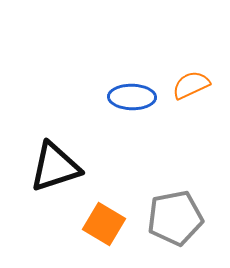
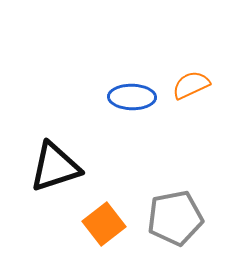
orange square: rotated 21 degrees clockwise
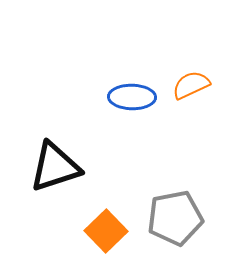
orange square: moved 2 px right, 7 px down; rotated 6 degrees counterclockwise
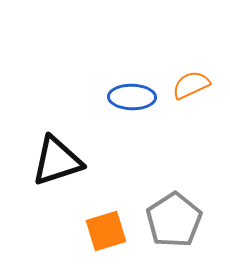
black triangle: moved 2 px right, 6 px up
gray pentagon: moved 1 px left, 2 px down; rotated 22 degrees counterclockwise
orange square: rotated 27 degrees clockwise
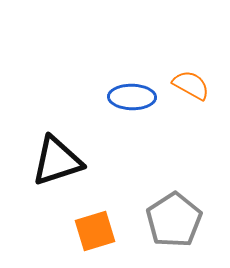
orange semicircle: rotated 54 degrees clockwise
orange square: moved 11 px left
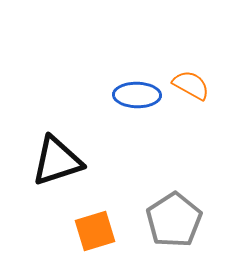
blue ellipse: moved 5 px right, 2 px up
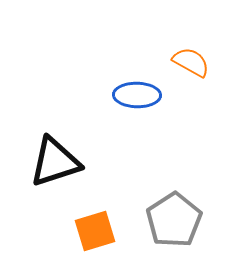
orange semicircle: moved 23 px up
black triangle: moved 2 px left, 1 px down
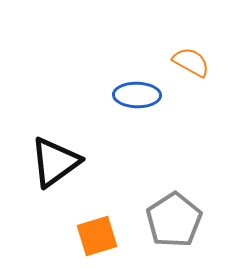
black triangle: rotated 18 degrees counterclockwise
orange square: moved 2 px right, 5 px down
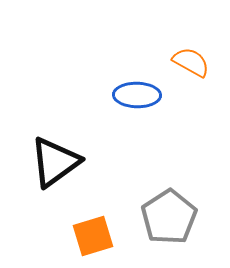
gray pentagon: moved 5 px left, 3 px up
orange square: moved 4 px left
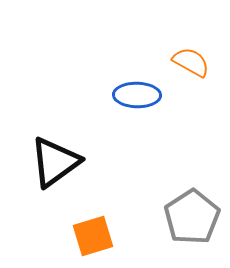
gray pentagon: moved 23 px right
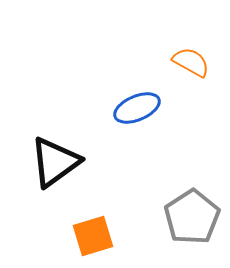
blue ellipse: moved 13 px down; rotated 24 degrees counterclockwise
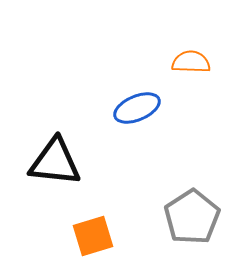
orange semicircle: rotated 27 degrees counterclockwise
black triangle: rotated 42 degrees clockwise
